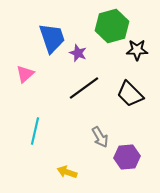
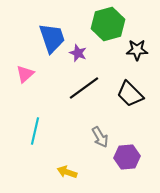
green hexagon: moved 4 px left, 2 px up
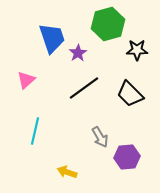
purple star: rotated 18 degrees clockwise
pink triangle: moved 1 px right, 6 px down
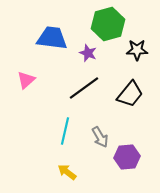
blue trapezoid: rotated 64 degrees counterclockwise
purple star: moved 10 px right; rotated 18 degrees counterclockwise
black trapezoid: rotated 96 degrees counterclockwise
cyan line: moved 30 px right
yellow arrow: rotated 18 degrees clockwise
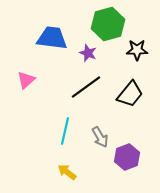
black line: moved 2 px right, 1 px up
purple hexagon: rotated 15 degrees counterclockwise
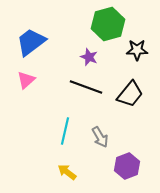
blue trapezoid: moved 21 px left, 4 px down; rotated 44 degrees counterclockwise
purple star: moved 1 px right, 4 px down
black line: rotated 56 degrees clockwise
purple hexagon: moved 9 px down
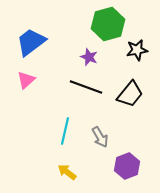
black star: rotated 10 degrees counterclockwise
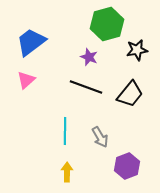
green hexagon: moved 1 px left
cyan line: rotated 12 degrees counterclockwise
yellow arrow: rotated 54 degrees clockwise
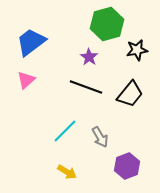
purple star: rotated 12 degrees clockwise
cyan line: rotated 44 degrees clockwise
yellow arrow: rotated 120 degrees clockwise
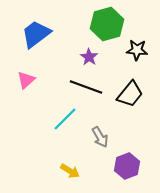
blue trapezoid: moved 5 px right, 8 px up
black star: rotated 15 degrees clockwise
cyan line: moved 12 px up
yellow arrow: moved 3 px right, 1 px up
